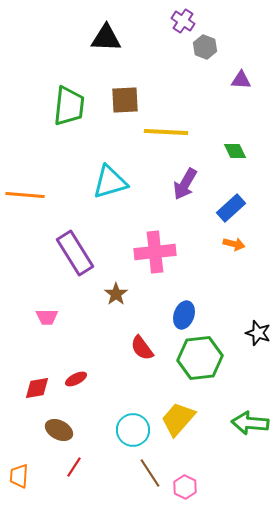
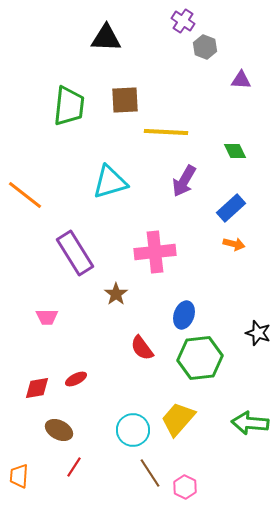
purple arrow: moved 1 px left, 3 px up
orange line: rotated 33 degrees clockwise
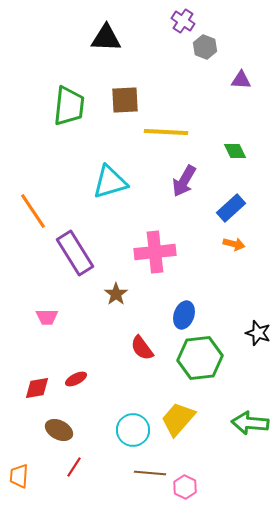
orange line: moved 8 px right, 16 px down; rotated 18 degrees clockwise
brown line: rotated 52 degrees counterclockwise
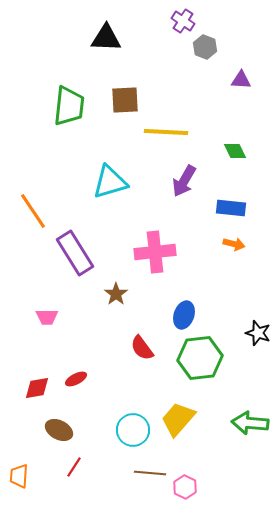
blue rectangle: rotated 48 degrees clockwise
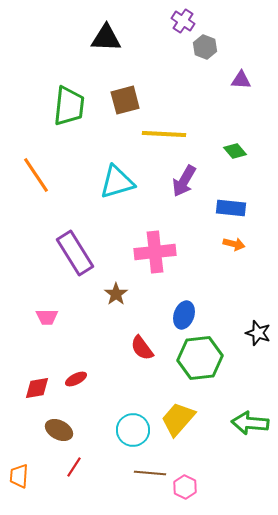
brown square: rotated 12 degrees counterclockwise
yellow line: moved 2 px left, 2 px down
green diamond: rotated 15 degrees counterclockwise
cyan triangle: moved 7 px right
orange line: moved 3 px right, 36 px up
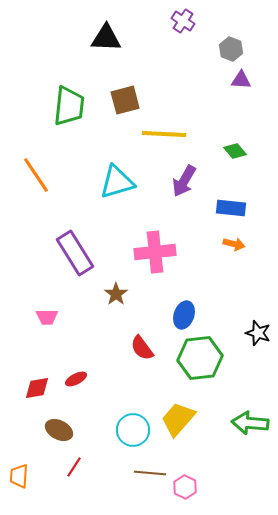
gray hexagon: moved 26 px right, 2 px down
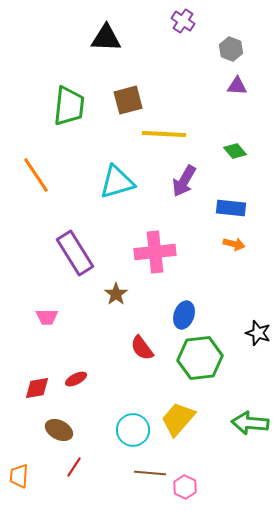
purple triangle: moved 4 px left, 6 px down
brown square: moved 3 px right
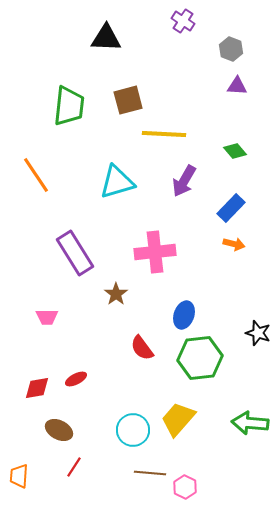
blue rectangle: rotated 52 degrees counterclockwise
